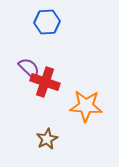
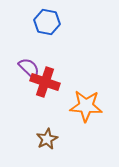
blue hexagon: rotated 15 degrees clockwise
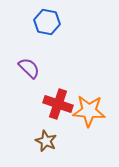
red cross: moved 13 px right, 22 px down
orange star: moved 3 px right, 5 px down
brown star: moved 1 px left, 2 px down; rotated 20 degrees counterclockwise
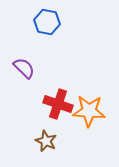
purple semicircle: moved 5 px left
